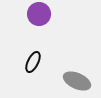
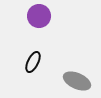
purple circle: moved 2 px down
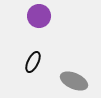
gray ellipse: moved 3 px left
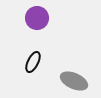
purple circle: moved 2 px left, 2 px down
